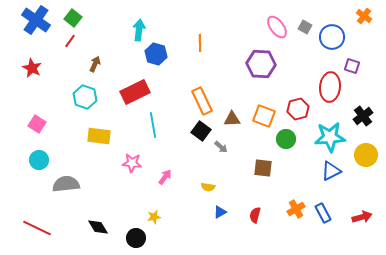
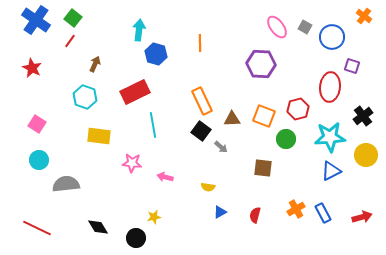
pink arrow at (165, 177): rotated 112 degrees counterclockwise
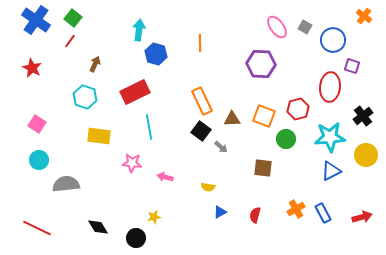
blue circle at (332, 37): moved 1 px right, 3 px down
cyan line at (153, 125): moved 4 px left, 2 px down
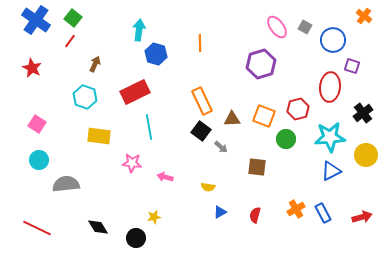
purple hexagon at (261, 64): rotated 20 degrees counterclockwise
black cross at (363, 116): moved 3 px up
brown square at (263, 168): moved 6 px left, 1 px up
